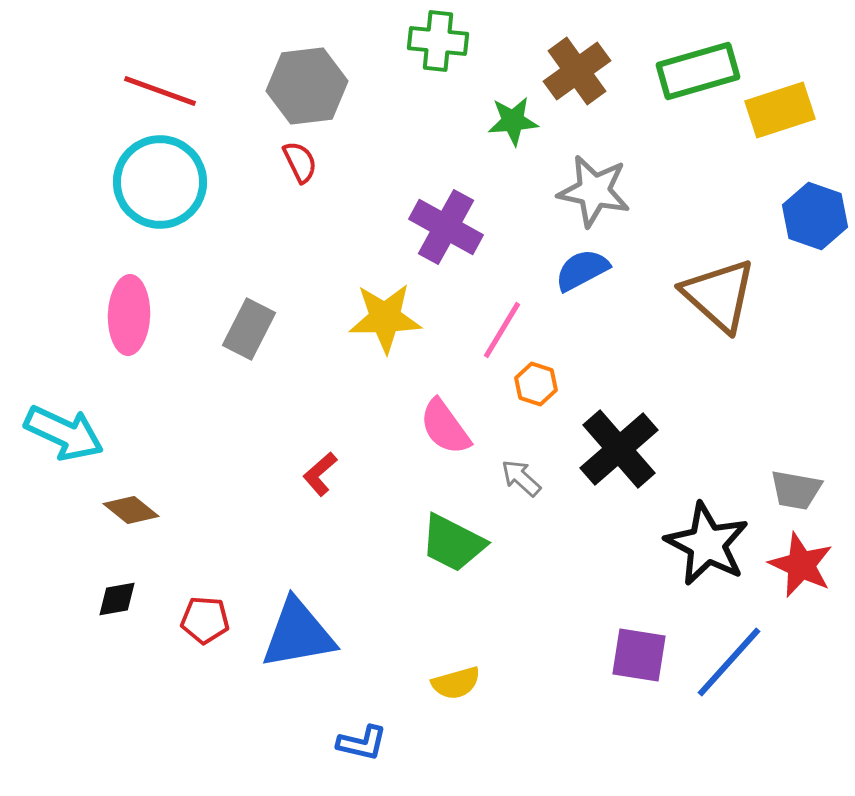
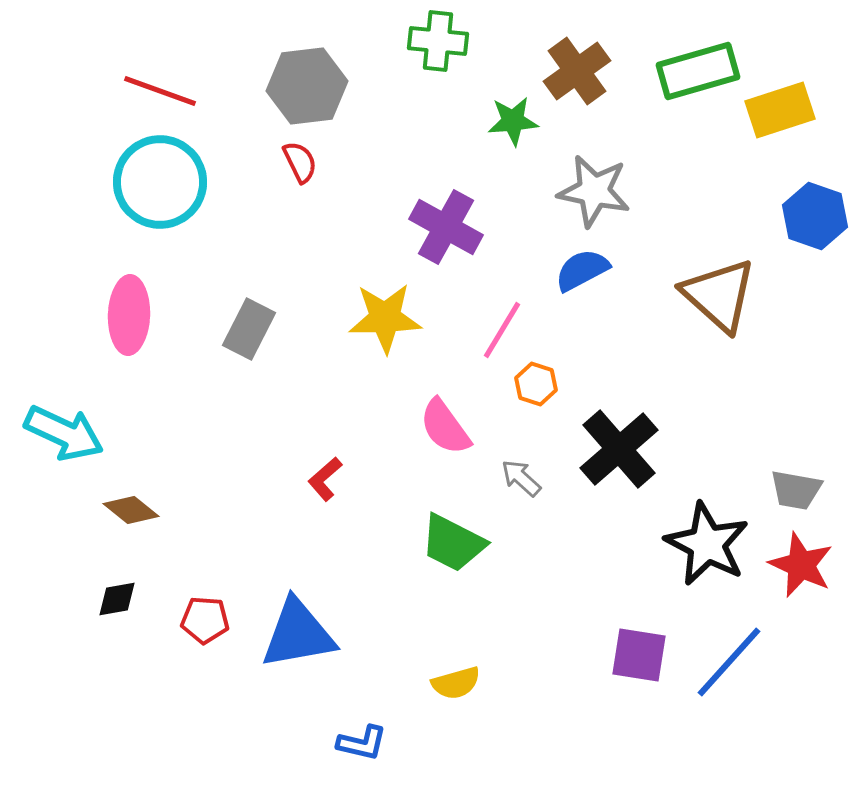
red L-shape: moved 5 px right, 5 px down
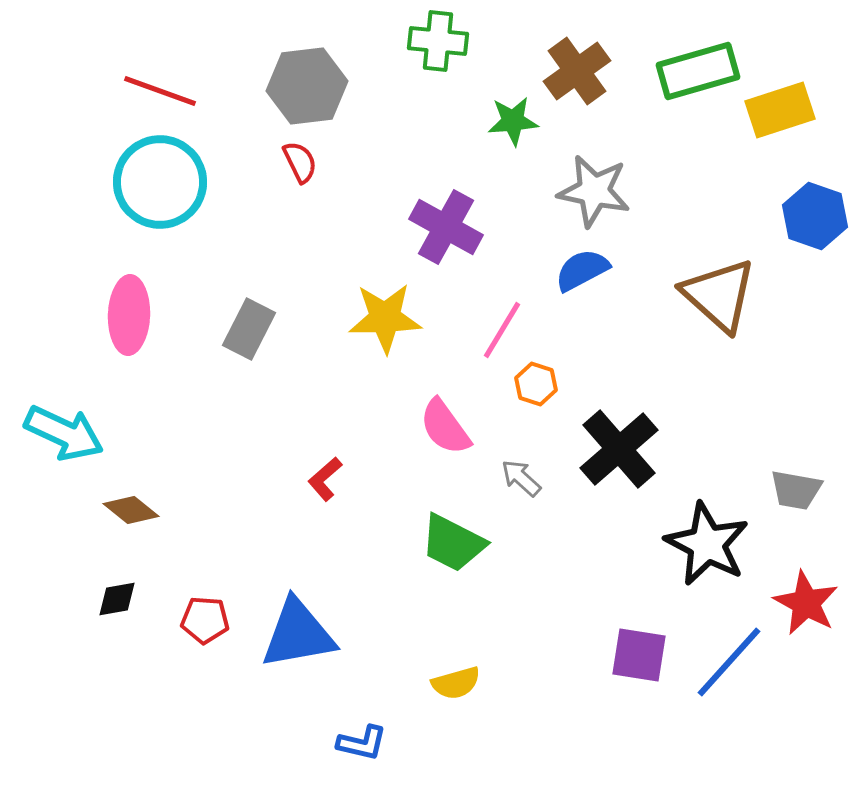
red star: moved 5 px right, 38 px down; rotated 4 degrees clockwise
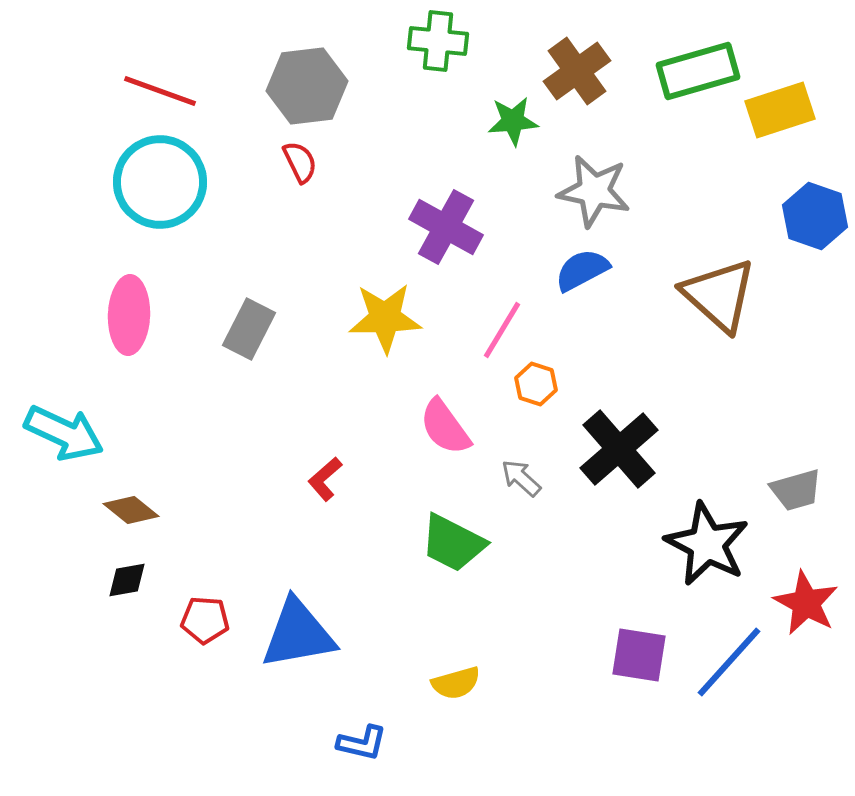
gray trapezoid: rotated 26 degrees counterclockwise
black diamond: moved 10 px right, 19 px up
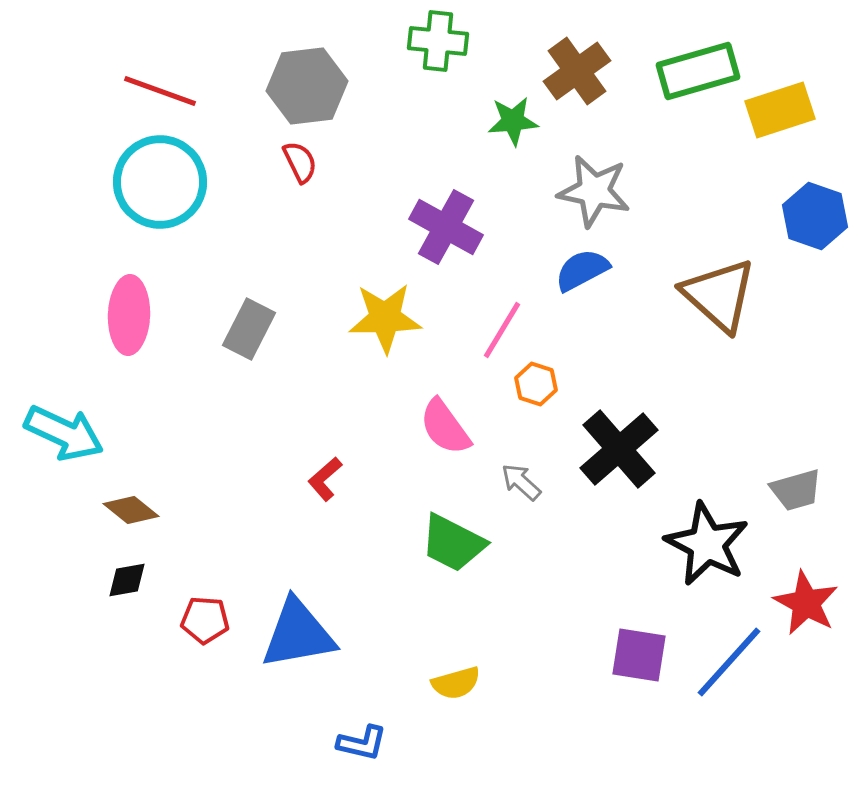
gray arrow: moved 4 px down
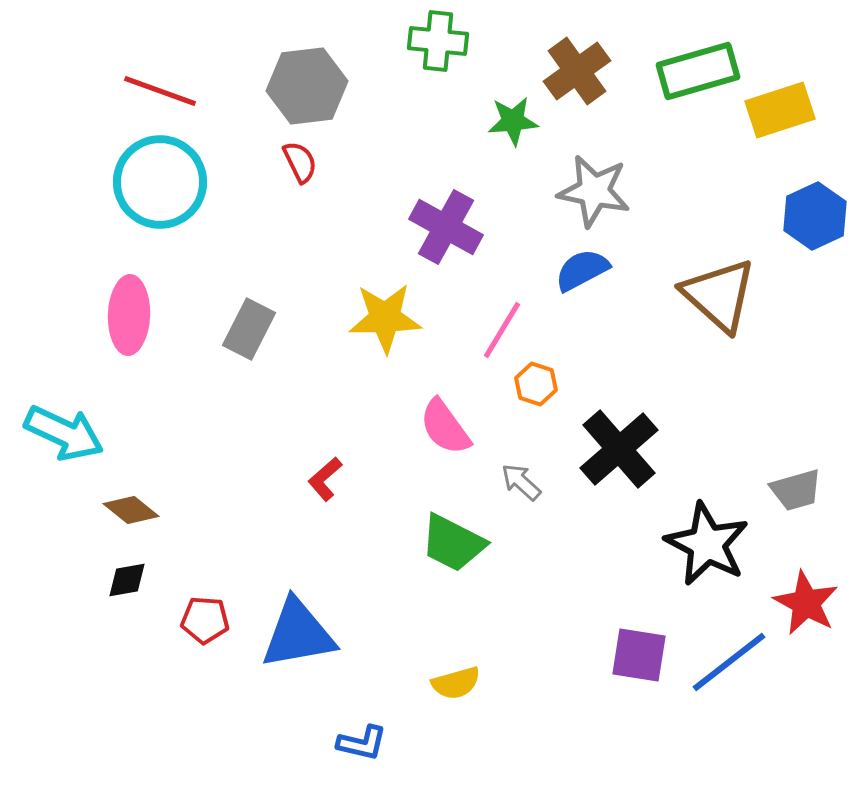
blue hexagon: rotated 16 degrees clockwise
blue line: rotated 10 degrees clockwise
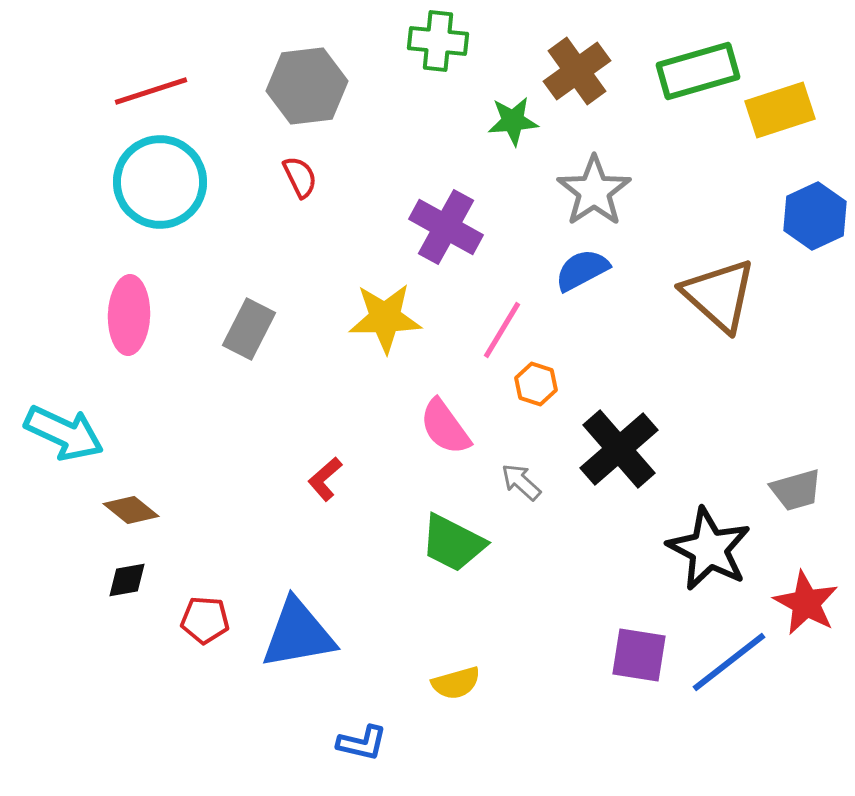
red line: moved 9 px left; rotated 38 degrees counterclockwise
red semicircle: moved 15 px down
gray star: rotated 26 degrees clockwise
black star: moved 2 px right, 5 px down
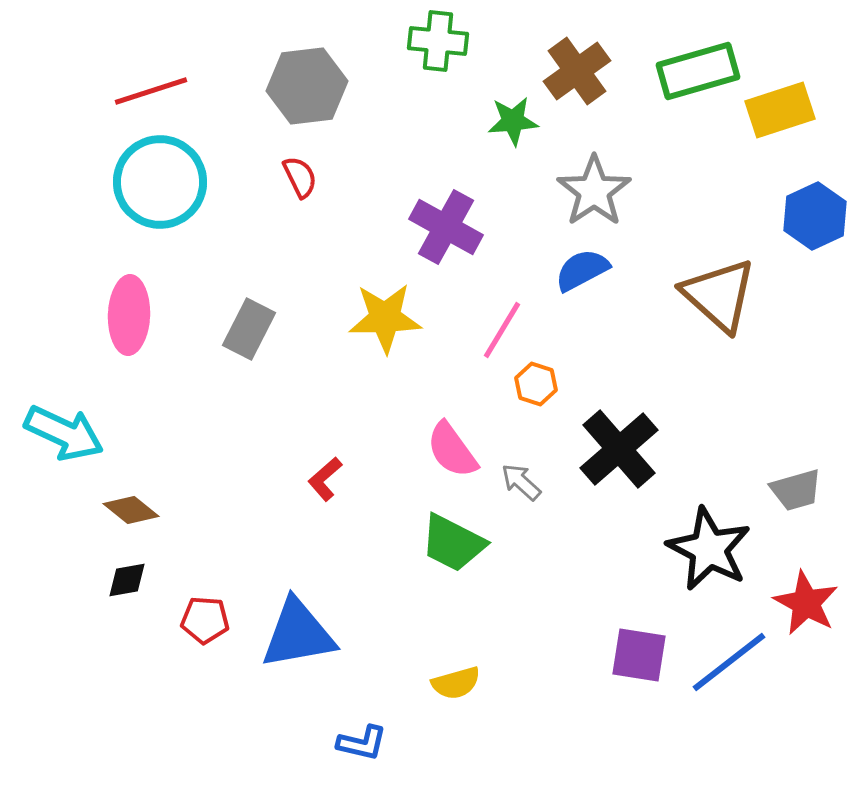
pink semicircle: moved 7 px right, 23 px down
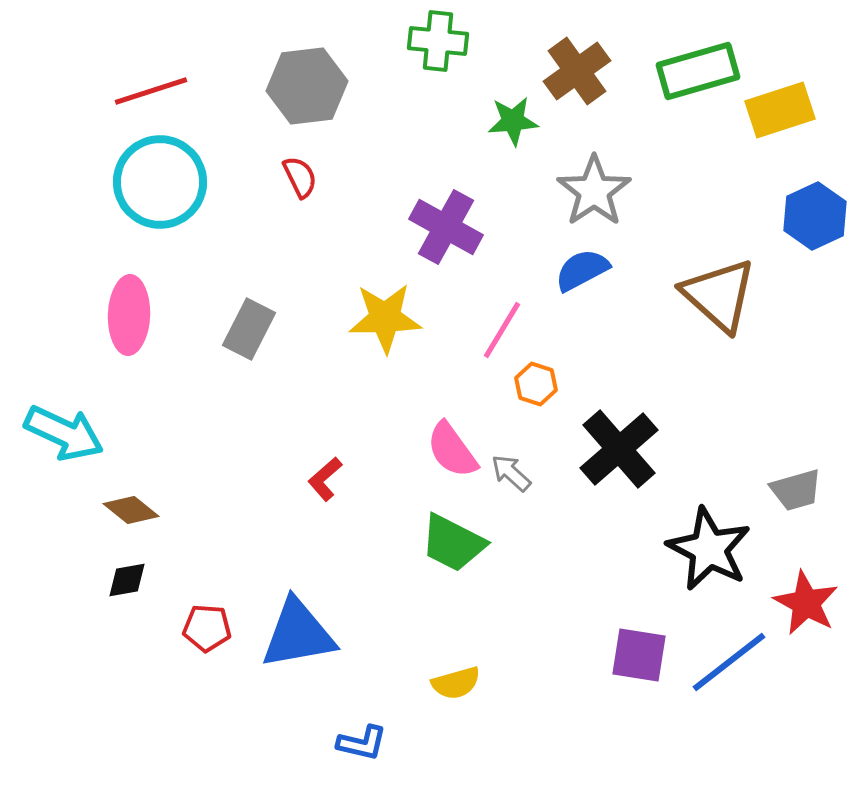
gray arrow: moved 10 px left, 9 px up
red pentagon: moved 2 px right, 8 px down
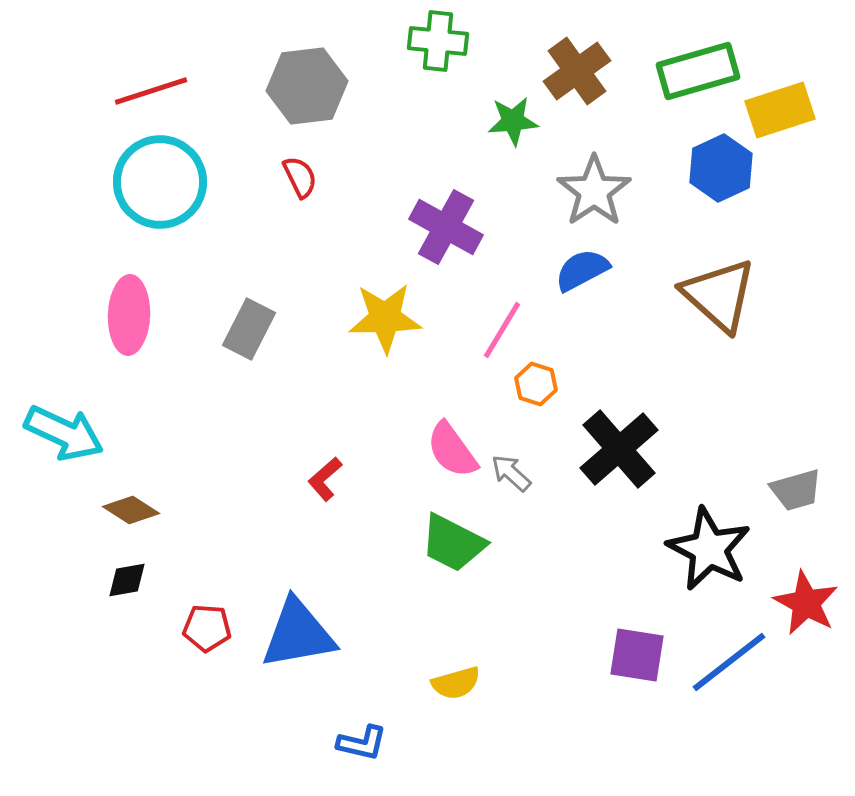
blue hexagon: moved 94 px left, 48 px up
brown diamond: rotated 6 degrees counterclockwise
purple square: moved 2 px left
